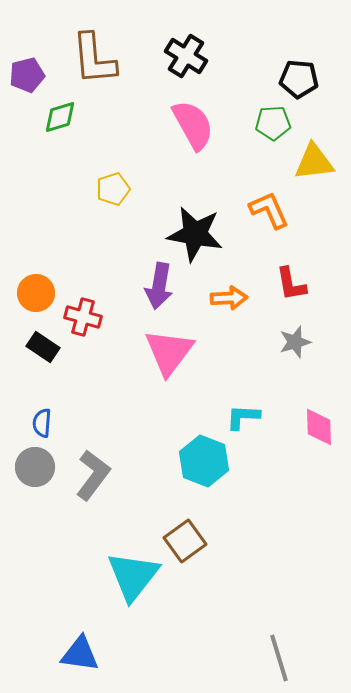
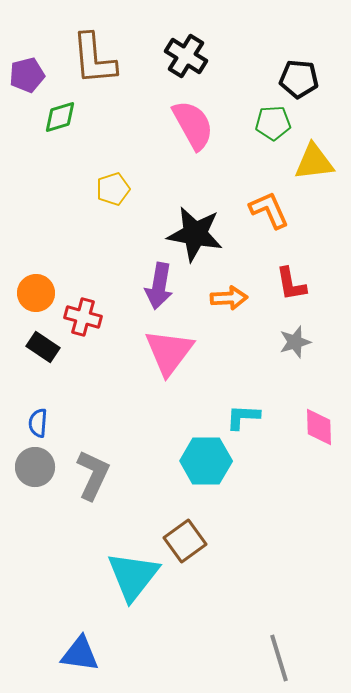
blue semicircle: moved 4 px left
cyan hexagon: moved 2 px right; rotated 21 degrees counterclockwise
gray L-shape: rotated 12 degrees counterclockwise
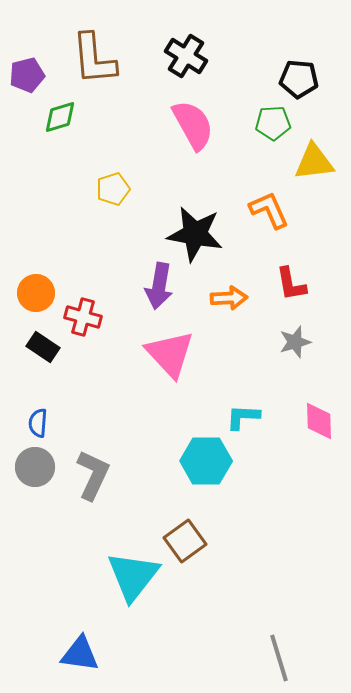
pink triangle: moved 1 px right, 2 px down; rotated 20 degrees counterclockwise
pink diamond: moved 6 px up
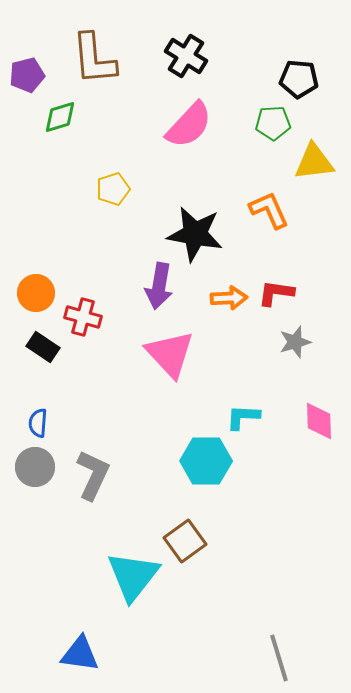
pink semicircle: moved 4 px left; rotated 72 degrees clockwise
red L-shape: moved 15 px left, 9 px down; rotated 108 degrees clockwise
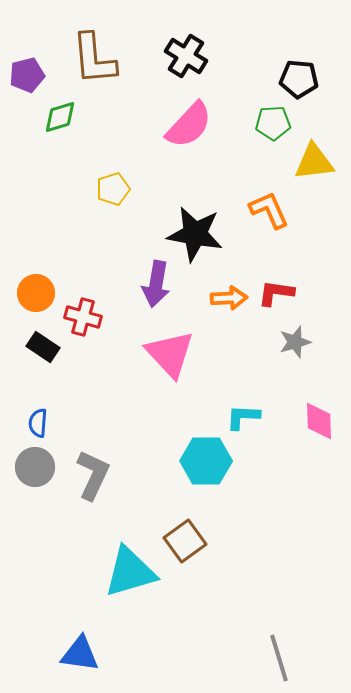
purple arrow: moved 3 px left, 2 px up
cyan triangle: moved 3 px left, 4 px up; rotated 36 degrees clockwise
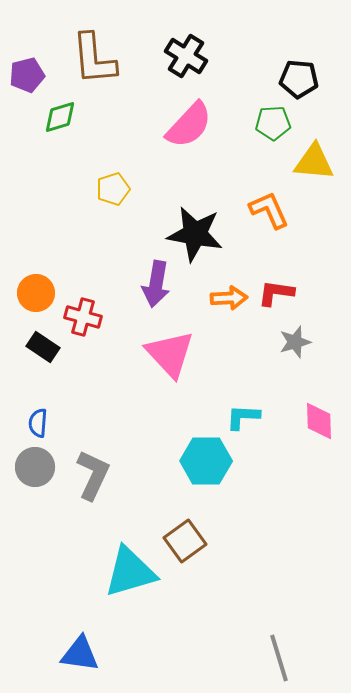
yellow triangle: rotated 12 degrees clockwise
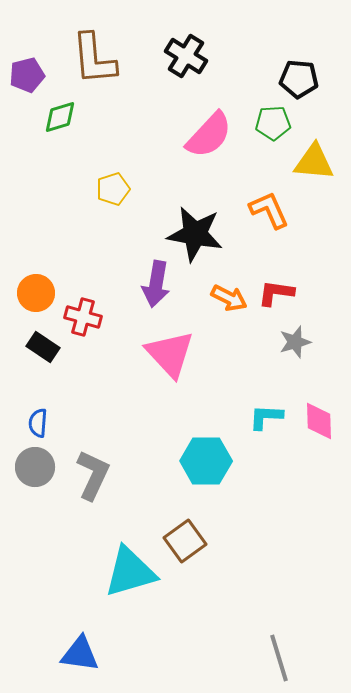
pink semicircle: moved 20 px right, 10 px down
orange arrow: rotated 30 degrees clockwise
cyan L-shape: moved 23 px right
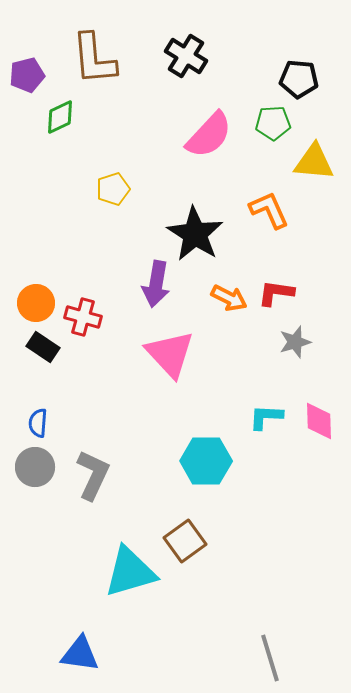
green diamond: rotated 9 degrees counterclockwise
black star: rotated 22 degrees clockwise
orange circle: moved 10 px down
gray line: moved 9 px left
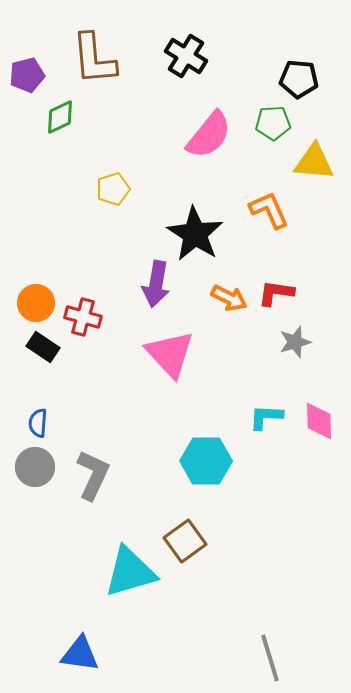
pink semicircle: rotated 4 degrees counterclockwise
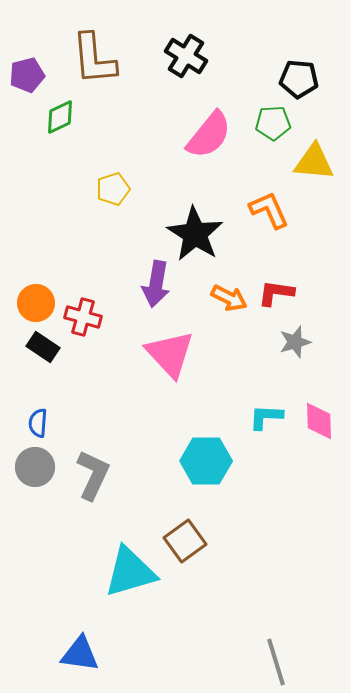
gray line: moved 6 px right, 4 px down
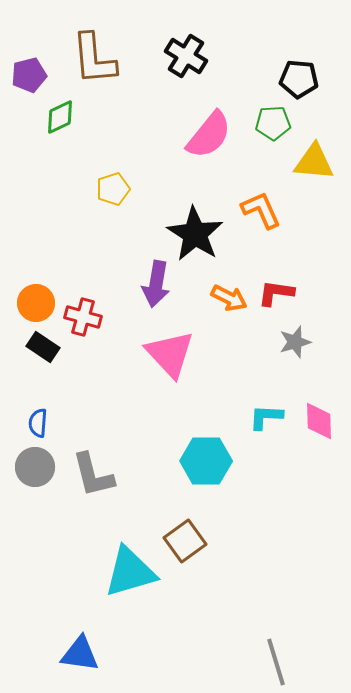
purple pentagon: moved 2 px right
orange L-shape: moved 8 px left
gray L-shape: rotated 141 degrees clockwise
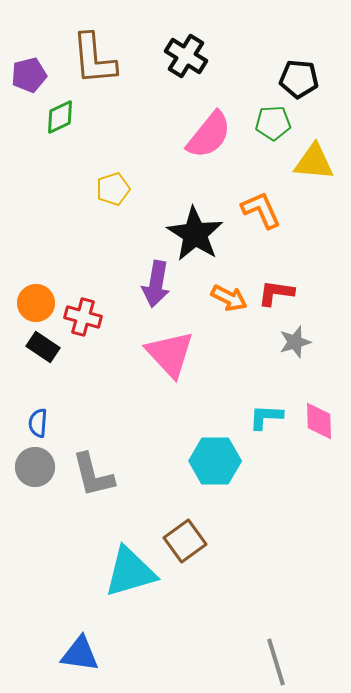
cyan hexagon: moved 9 px right
